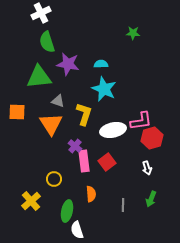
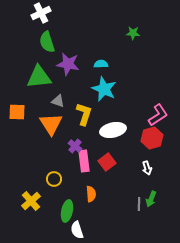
pink L-shape: moved 17 px right, 6 px up; rotated 25 degrees counterclockwise
gray line: moved 16 px right, 1 px up
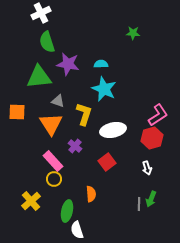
pink rectangle: moved 31 px left; rotated 35 degrees counterclockwise
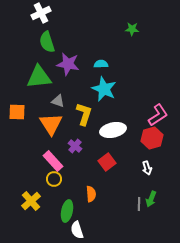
green star: moved 1 px left, 4 px up
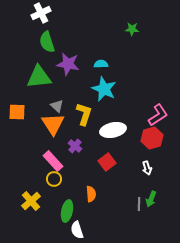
gray triangle: moved 1 px left, 5 px down; rotated 24 degrees clockwise
orange triangle: moved 2 px right
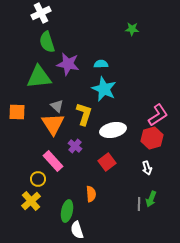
yellow circle: moved 16 px left
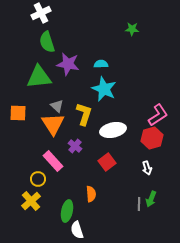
orange square: moved 1 px right, 1 px down
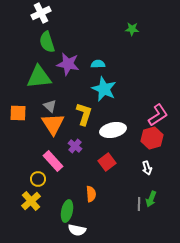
cyan semicircle: moved 3 px left
gray triangle: moved 7 px left
white semicircle: rotated 60 degrees counterclockwise
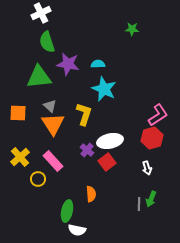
white ellipse: moved 3 px left, 11 px down
purple cross: moved 12 px right, 4 px down
yellow cross: moved 11 px left, 44 px up
